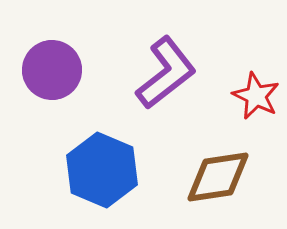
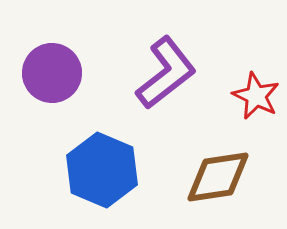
purple circle: moved 3 px down
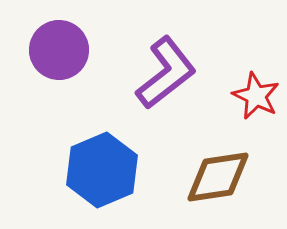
purple circle: moved 7 px right, 23 px up
blue hexagon: rotated 14 degrees clockwise
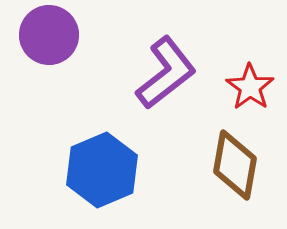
purple circle: moved 10 px left, 15 px up
red star: moved 6 px left, 9 px up; rotated 9 degrees clockwise
brown diamond: moved 17 px right, 12 px up; rotated 72 degrees counterclockwise
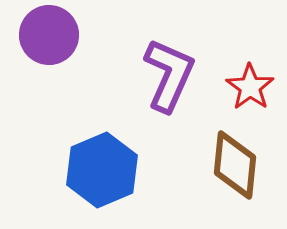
purple L-shape: moved 3 px right, 2 px down; rotated 28 degrees counterclockwise
brown diamond: rotated 4 degrees counterclockwise
